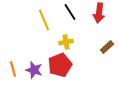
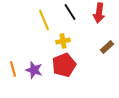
yellow cross: moved 3 px left, 1 px up
red pentagon: moved 4 px right
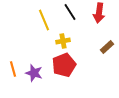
purple star: moved 3 px down
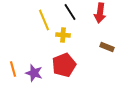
red arrow: moved 1 px right
yellow cross: moved 6 px up; rotated 16 degrees clockwise
brown rectangle: rotated 64 degrees clockwise
